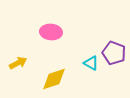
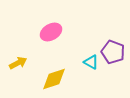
pink ellipse: rotated 35 degrees counterclockwise
purple pentagon: moved 1 px left, 1 px up
cyan triangle: moved 1 px up
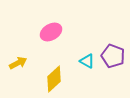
purple pentagon: moved 4 px down
cyan triangle: moved 4 px left, 1 px up
yellow diamond: rotated 24 degrees counterclockwise
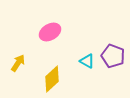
pink ellipse: moved 1 px left
yellow arrow: rotated 30 degrees counterclockwise
yellow diamond: moved 2 px left
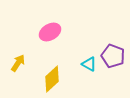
cyan triangle: moved 2 px right, 3 px down
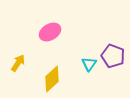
cyan triangle: rotated 35 degrees clockwise
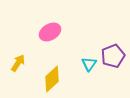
purple pentagon: rotated 30 degrees clockwise
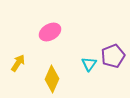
yellow diamond: rotated 24 degrees counterclockwise
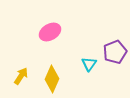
purple pentagon: moved 2 px right, 4 px up
yellow arrow: moved 3 px right, 13 px down
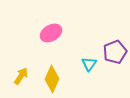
pink ellipse: moved 1 px right, 1 px down
